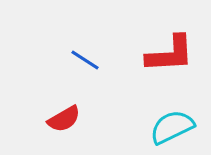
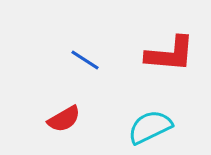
red L-shape: rotated 8 degrees clockwise
cyan semicircle: moved 22 px left
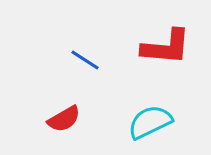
red L-shape: moved 4 px left, 7 px up
cyan semicircle: moved 5 px up
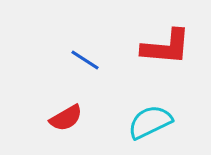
red semicircle: moved 2 px right, 1 px up
